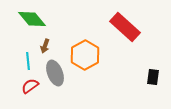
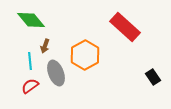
green diamond: moved 1 px left, 1 px down
cyan line: moved 2 px right
gray ellipse: moved 1 px right
black rectangle: rotated 42 degrees counterclockwise
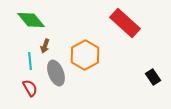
red rectangle: moved 4 px up
red semicircle: moved 2 px down; rotated 96 degrees clockwise
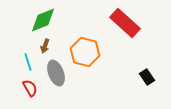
green diamond: moved 12 px right; rotated 72 degrees counterclockwise
orange hexagon: moved 3 px up; rotated 16 degrees counterclockwise
cyan line: moved 2 px left, 1 px down; rotated 12 degrees counterclockwise
black rectangle: moved 6 px left
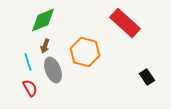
gray ellipse: moved 3 px left, 3 px up
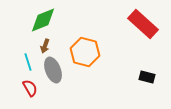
red rectangle: moved 18 px right, 1 px down
black rectangle: rotated 42 degrees counterclockwise
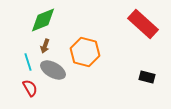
gray ellipse: rotated 40 degrees counterclockwise
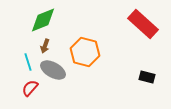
red semicircle: rotated 108 degrees counterclockwise
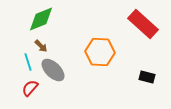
green diamond: moved 2 px left, 1 px up
brown arrow: moved 4 px left; rotated 64 degrees counterclockwise
orange hexagon: moved 15 px right; rotated 12 degrees counterclockwise
gray ellipse: rotated 15 degrees clockwise
